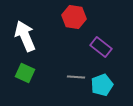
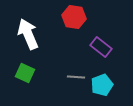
white arrow: moved 3 px right, 2 px up
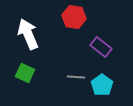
cyan pentagon: rotated 15 degrees counterclockwise
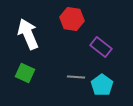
red hexagon: moved 2 px left, 2 px down
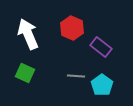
red hexagon: moved 9 px down; rotated 15 degrees clockwise
gray line: moved 1 px up
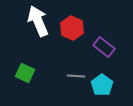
white arrow: moved 10 px right, 13 px up
purple rectangle: moved 3 px right
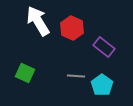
white arrow: rotated 8 degrees counterclockwise
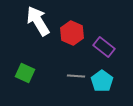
red hexagon: moved 5 px down
cyan pentagon: moved 4 px up
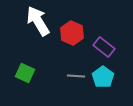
cyan pentagon: moved 1 px right, 4 px up
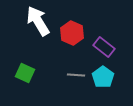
gray line: moved 1 px up
